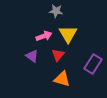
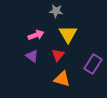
pink arrow: moved 8 px left, 1 px up
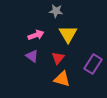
red triangle: moved 3 px down
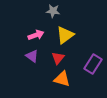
gray star: moved 3 px left
yellow triangle: moved 3 px left, 1 px down; rotated 24 degrees clockwise
